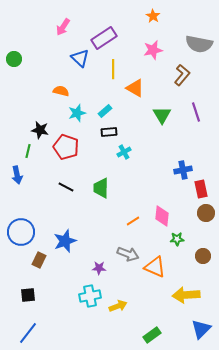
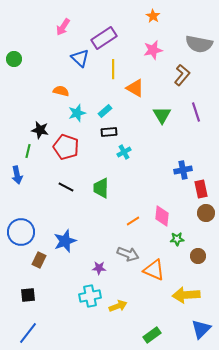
brown circle at (203, 256): moved 5 px left
orange triangle at (155, 267): moved 1 px left, 3 px down
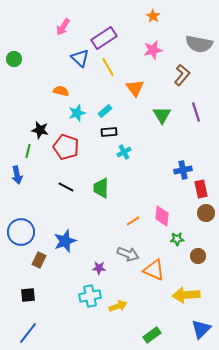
yellow line at (113, 69): moved 5 px left, 2 px up; rotated 30 degrees counterclockwise
orange triangle at (135, 88): rotated 24 degrees clockwise
